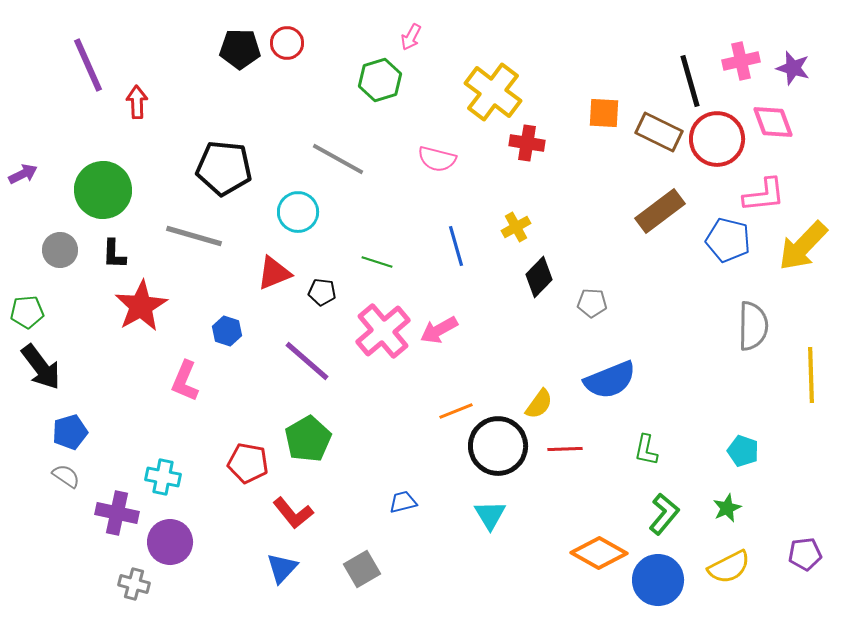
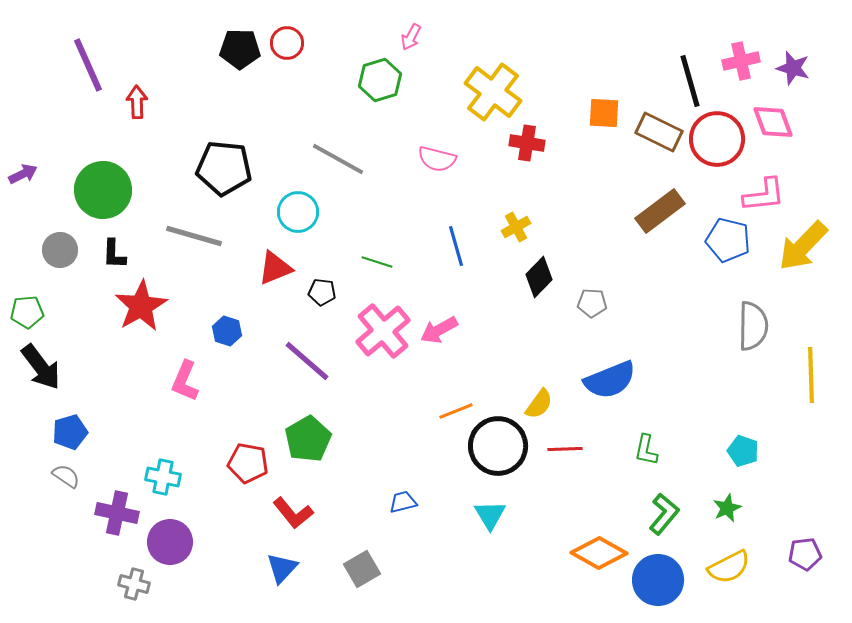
red triangle at (274, 273): moved 1 px right, 5 px up
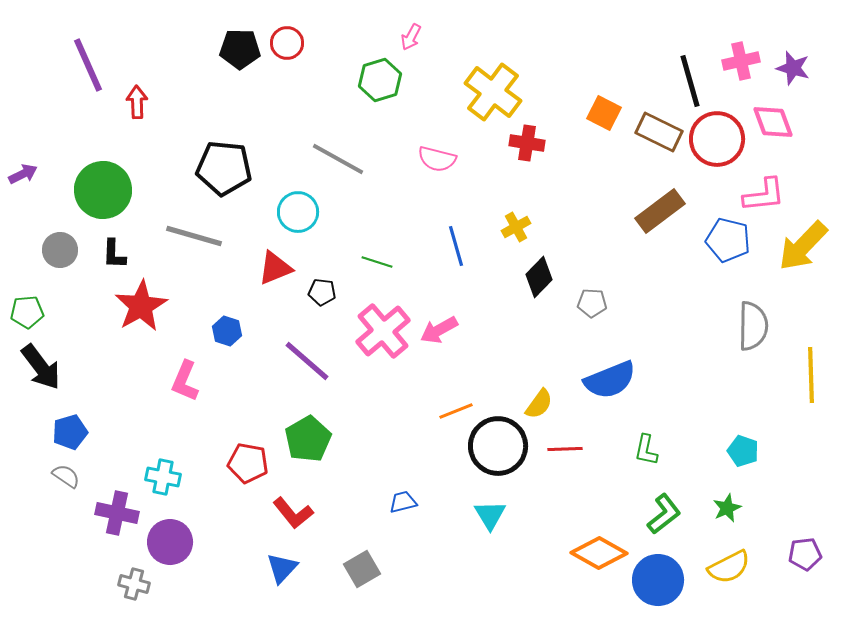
orange square at (604, 113): rotated 24 degrees clockwise
green L-shape at (664, 514): rotated 12 degrees clockwise
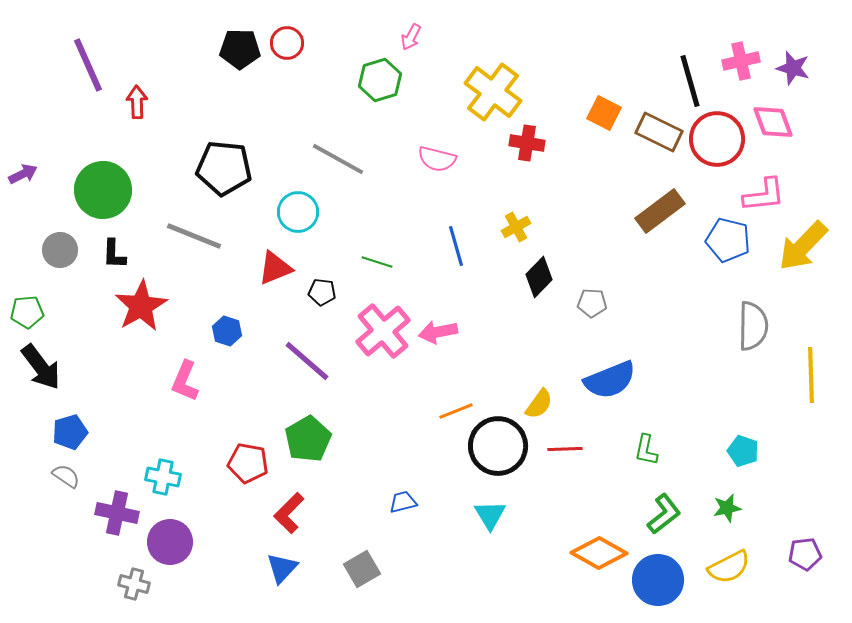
gray line at (194, 236): rotated 6 degrees clockwise
pink arrow at (439, 330): moved 1 px left, 2 px down; rotated 18 degrees clockwise
green star at (727, 508): rotated 12 degrees clockwise
red L-shape at (293, 513): moved 4 px left; rotated 84 degrees clockwise
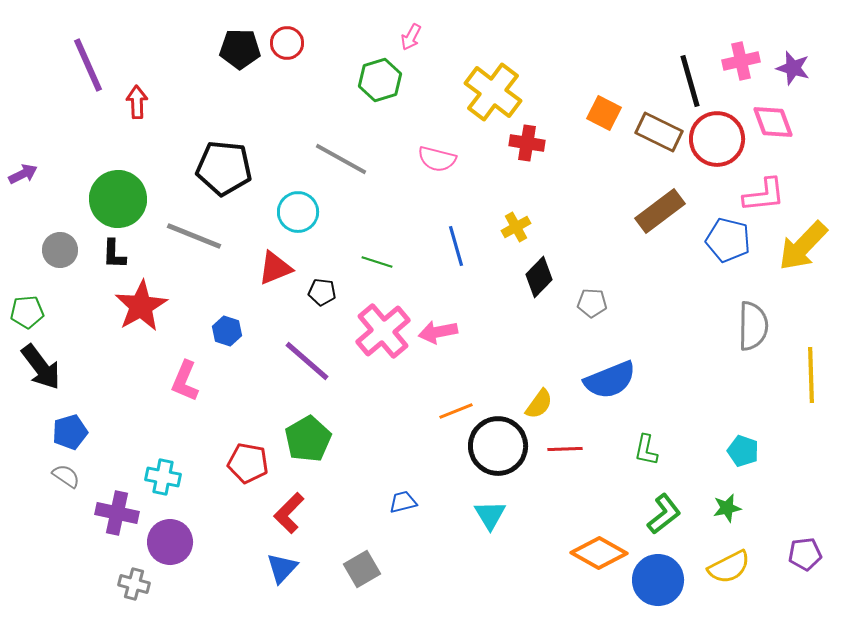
gray line at (338, 159): moved 3 px right
green circle at (103, 190): moved 15 px right, 9 px down
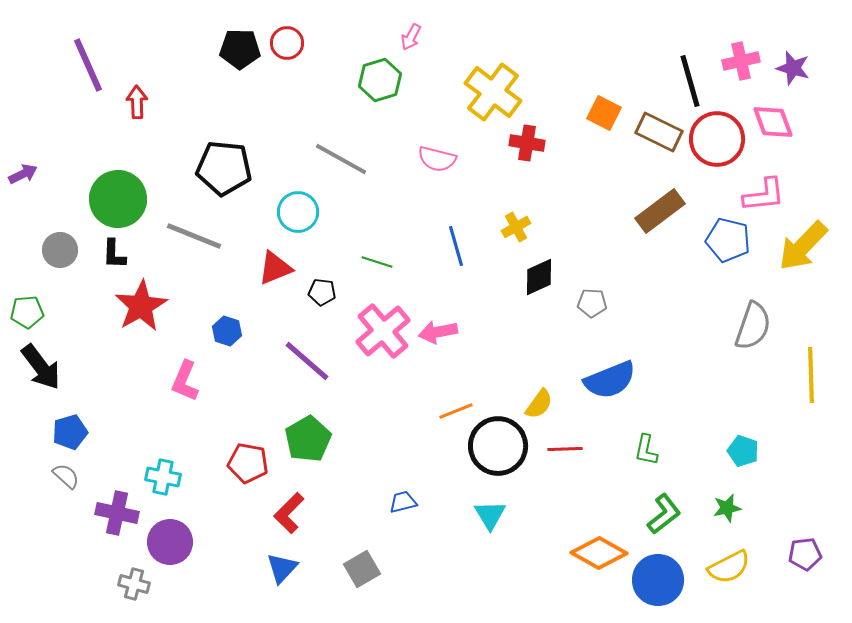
black diamond at (539, 277): rotated 21 degrees clockwise
gray semicircle at (753, 326): rotated 18 degrees clockwise
gray semicircle at (66, 476): rotated 8 degrees clockwise
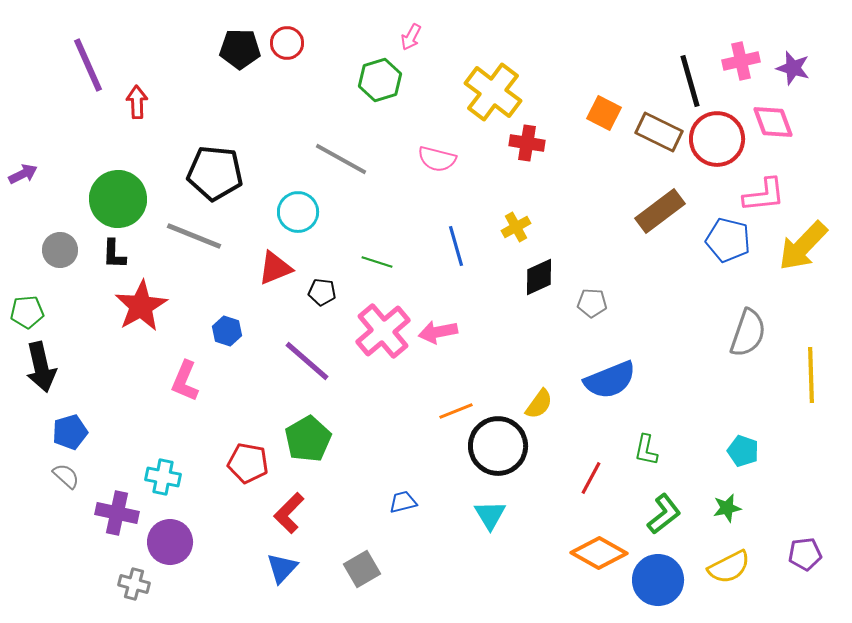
black pentagon at (224, 168): moved 9 px left, 5 px down
gray semicircle at (753, 326): moved 5 px left, 7 px down
black arrow at (41, 367): rotated 24 degrees clockwise
red line at (565, 449): moved 26 px right, 29 px down; rotated 60 degrees counterclockwise
